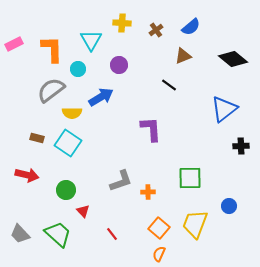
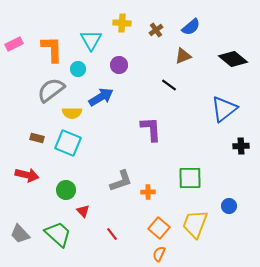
cyan square: rotated 12 degrees counterclockwise
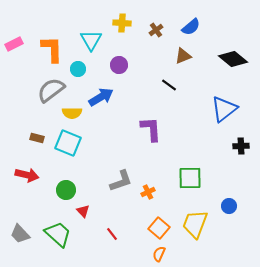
orange cross: rotated 24 degrees counterclockwise
